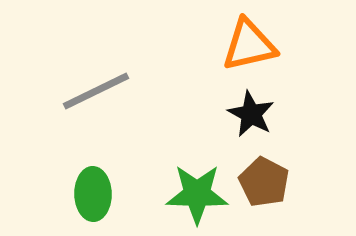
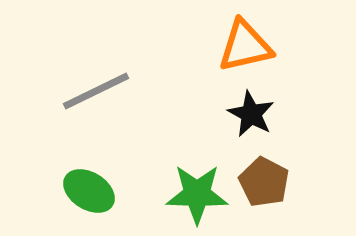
orange triangle: moved 4 px left, 1 px down
green ellipse: moved 4 px left, 3 px up; rotated 57 degrees counterclockwise
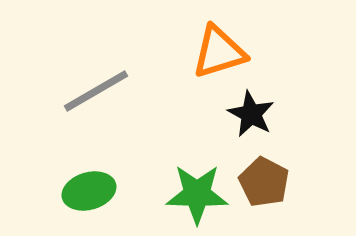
orange triangle: moved 26 px left, 6 px down; rotated 4 degrees counterclockwise
gray line: rotated 4 degrees counterclockwise
green ellipse: rotated 48 degrees counterclockwise
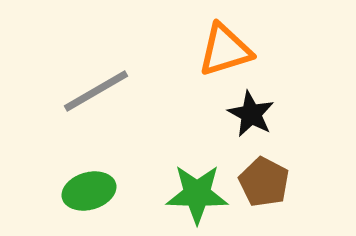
orange triangle: moved 6 px right, 2 px up
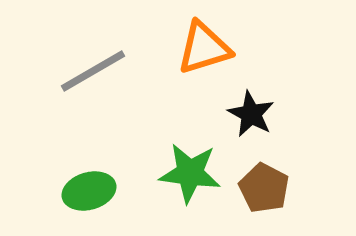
orange triangle: moved 21 px left, 2 px up
gray line: moved 3 px left, 20 px up
brown pentagon: moved 6 px down
green star: moved 7 px left, 21 px up; rotated 6 degrees clockwise
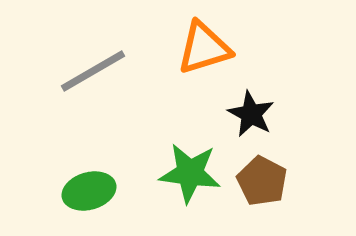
brown pentagon: moved 2 px left, 7 px up
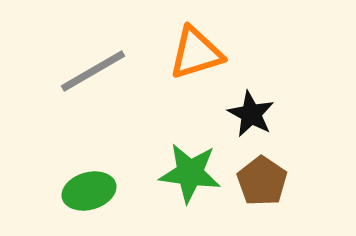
orange triangle: moved 8 px left, 5 px down
brown pentagon: rotated 6 degrees clockwise
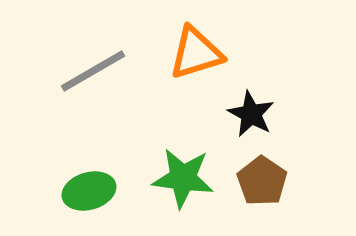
green star: moved 7 px left, 5 px down
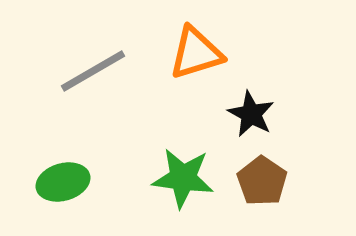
green ellipse: moved 26 px left, 9 px up
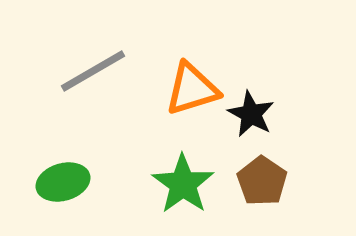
orange triangle: moved 4 px left, 36 px down
green star: moved 6 px down; rotated 28 degrees clockwise
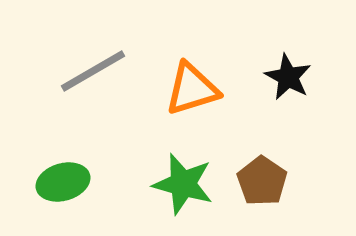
black star: moved 37 px right, 37 px up
green star: rotated 20 degrees counterclockwise
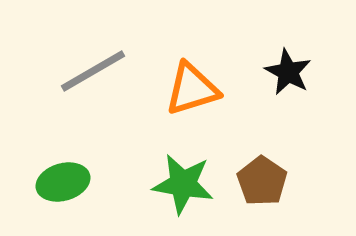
black star: moved 5 px up
green star: rotated 6 degrees counterclockwise
